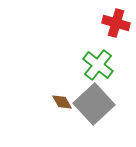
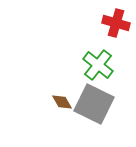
gray square: rotated 21 degrees counterclockwise
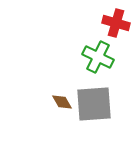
green cross: moved 8 px up; rotated 12 degrees counterclockwise
gray square: rotated 30 degrees counterclockwise
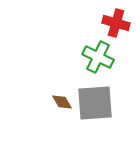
gray square: moved 1 px right, 1 px up
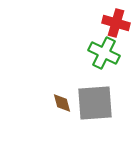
green cross: moved 6 px right, 4 px up
brown diamond: moved 1 px down; rotated 15 degrees clockwise
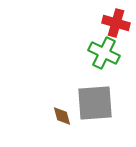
brown diamond: moved 13 px down
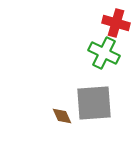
gray square: moved 1 px left
brown diamond: rotated 10 degrees counterclockwise
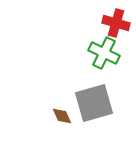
gray square: rotated 12 degrees counterclockwise
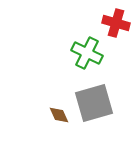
green cross: moved 17 px left
brown diamond: moved 3 px left, 1 px up
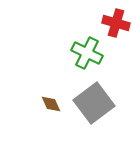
gray square: rotated 21 degrees counterclockwise
brown diamond: moved 8 px left, 11 px up
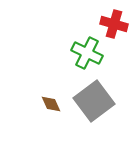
red cross: moved 2 px left, 1 px down
gray square: moved 2 px up
